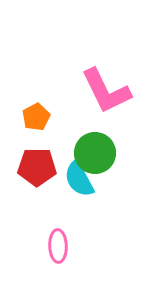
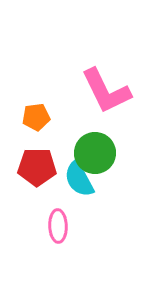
orange pentagon: rotated 20 degrees clockwise
pink ellipse: moved 20 px up
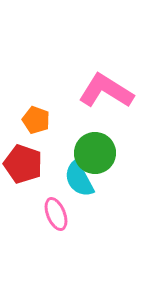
pink L-shape: rotated 148 degrees clockwise
orange pentagon: moved 3 px down; rotated 28 degrees clockwise
red pentagon: moved 14 px left, 3 px up; rotated 18 degrees clockwise
pink ellipse: moved 2 px left, 12 px up; rotated 20 degrees counterclockwise
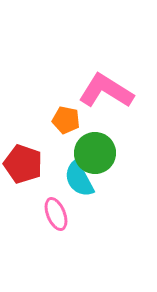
orange pentagon: moved 30 px right; rotated 8 degrees counterclockwise
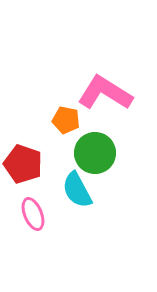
pink L-shape: moved 1 px left, 2 px down
cyan semicircle: moved 2 px left, 11 px down
pink ellipse: moved 23 px left
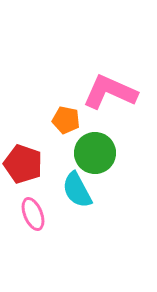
pink L-shape: moved 5 px right, 1 px up; rotated 8 degrees counterclockwise
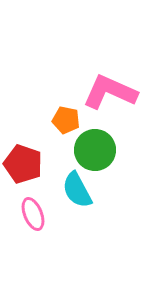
green circle: moved 3 px up
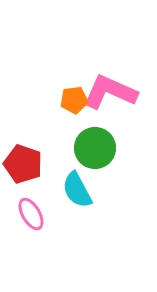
orange pentagon: moved 8 px right, 20 px up; rotated 20 degrees counterclockwise
green circle: moved 2 px up
pink ellipse: moved 2 px left; rotated 8 degrees counterclockwise
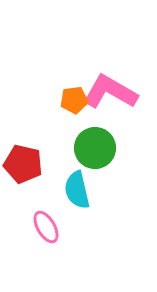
pink L-shape: rotated 6 degrees clockwise
red pentagon: rotated 6 degrees counterclockwise
cyan semicircle: rotated 15 degrees clockwise
pink ellipse: moved 15 px right, 13 px down
